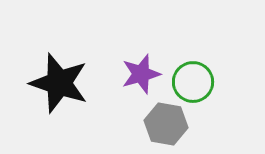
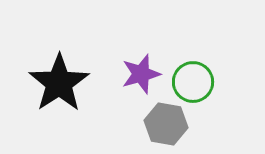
black star: rotated 20 degrees clockwise
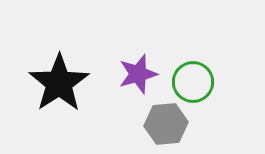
purple star: moved 3 px left
gray hexagon: rotated 15 degrees counterclockwise
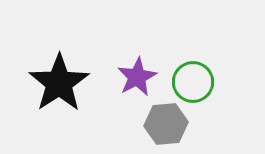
purple star: moved 1 px left, 3 px down; rotated 12 degrees counterclockwise
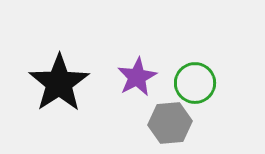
green circle: moved 2 px right, 1 px down
gray hexagon: moved 4 px right, 1 px up
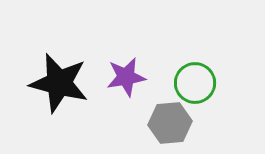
purple star: moved 11 px left; rotated 18 degrees clockwise
black star: rotated 24 degrees counterclockwise
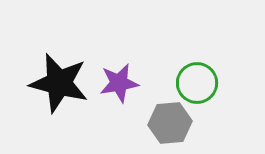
purple star: moved 7 px left, 6 px down
green circle: moved 2 px right
